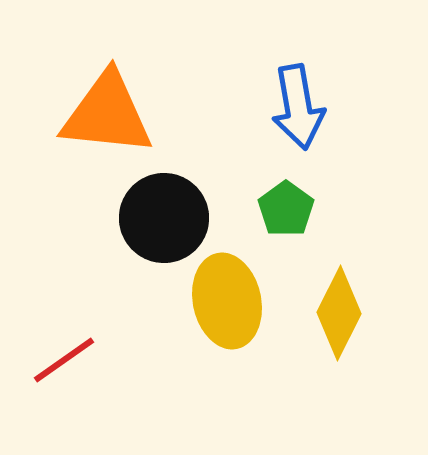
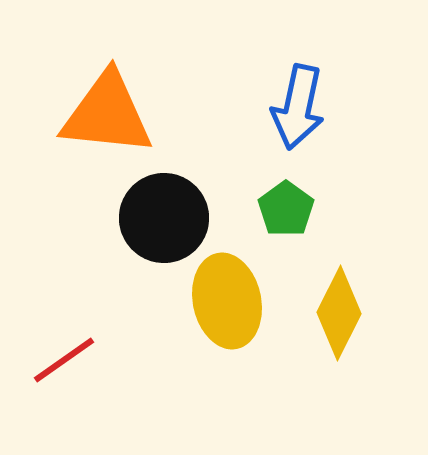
blue arrow: rotated 22 degrees clockwise
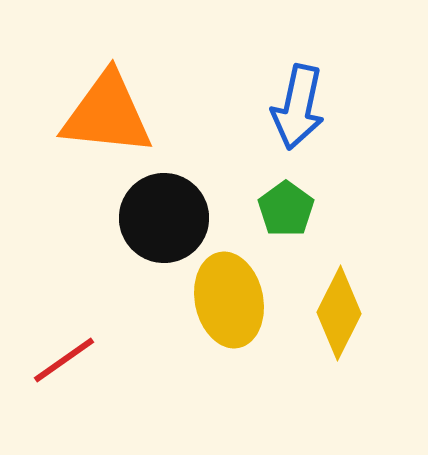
yellow ellipse: moved 2 px right, 1 px up
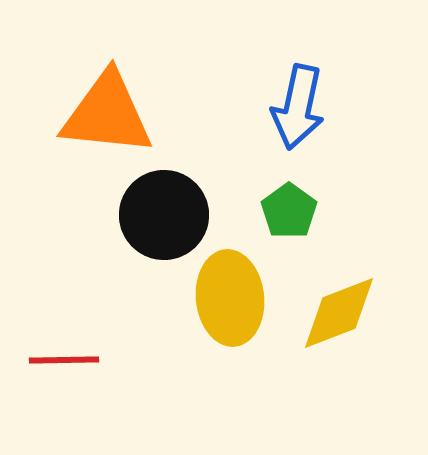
green pentagon: moved 3 px right, 2 px down
black circle: moved 3 px up
yellow ellipse: moved 1 px right, 2 px up; rotated 6 degrees clockwise
yellow diamond: rotated 42 degrees clockwise
red line: rotated 34 degrees clockwise
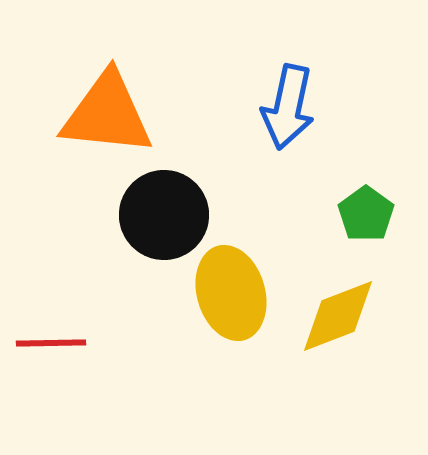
blue arrow: moved 10 px left
green pentagon: moved 77 px right, 3 px down
yellow ellipse: moved 1 px right, 5 px up; rotated 10 degrees counterclockwise
yellow diamond: moved 1 px left, 3 px down
red line: moved 13 px left, 17 px up
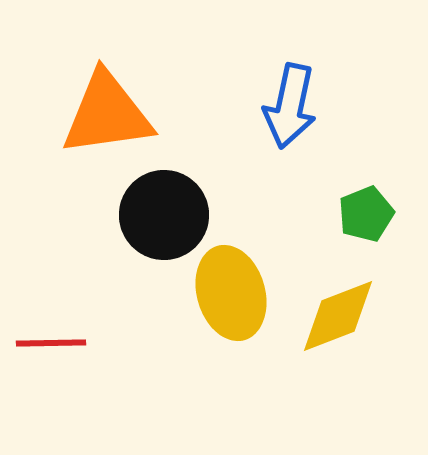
blue arrow: moved 2 px right, 1 px up
orange triangle: rotated 14 degrees counterclockwise
green pentagon: rotated 14 degrees clockwise
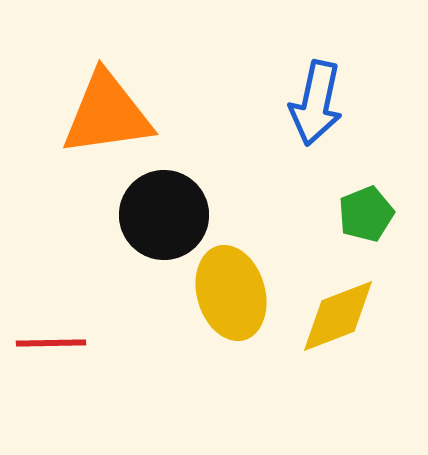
blue arrow: moved 26 px right, 3 px up
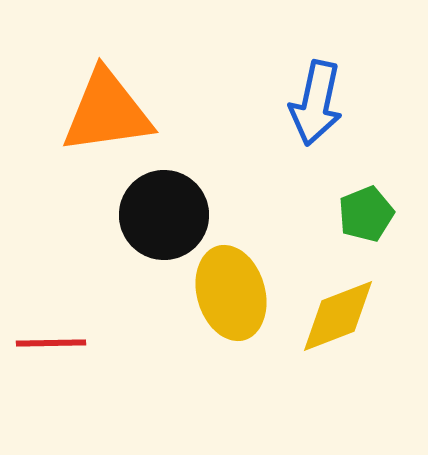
orange triangle: moved 2 px up
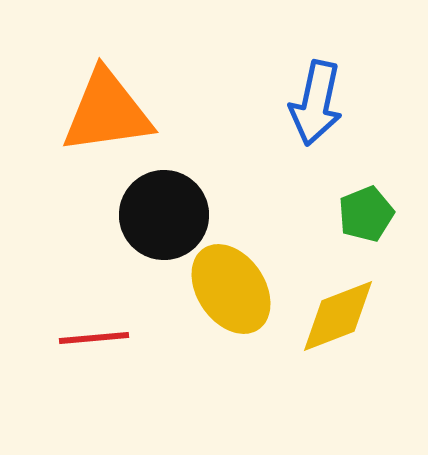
yellow ellipse: moved 4 px up; rotated 18 degrees counterclockwise
red line: moved 43 px right, 5 px up; rotated 4 degrees counterclockwise
